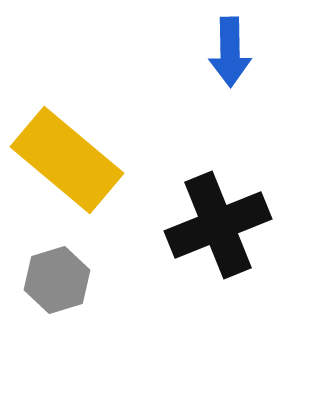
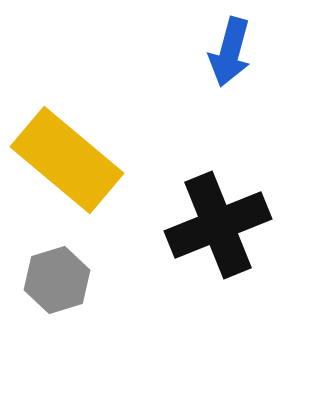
blue arrow: rotated 16 degrees clockwise
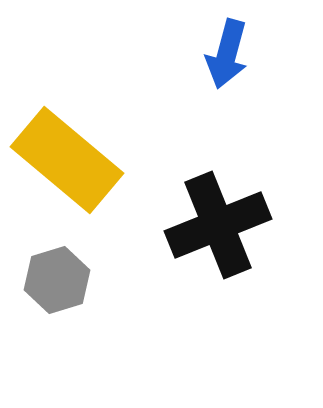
blue arrow: moved 3 px left, 2 px down
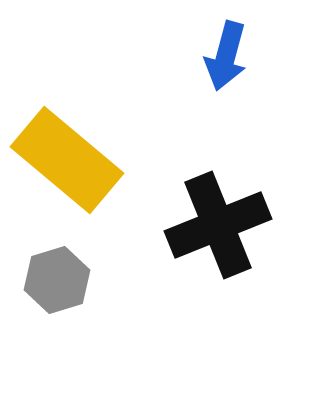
blue arrow: moved 1 px left, 2 px down
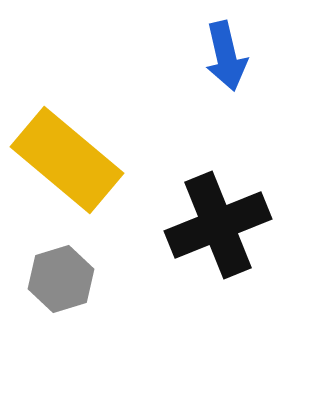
blue arrow: rotated 28 degrees counterclockwise
gray hexagon: moved 4 px right, 1 px up
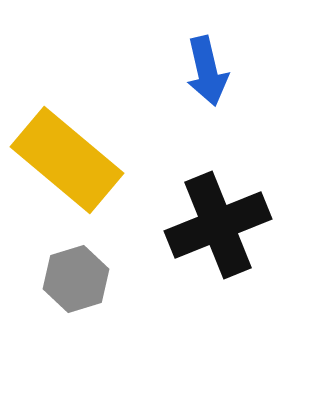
blue arrow: moved 19 px left, 15 px down
gray hexagon: moved 15 px right
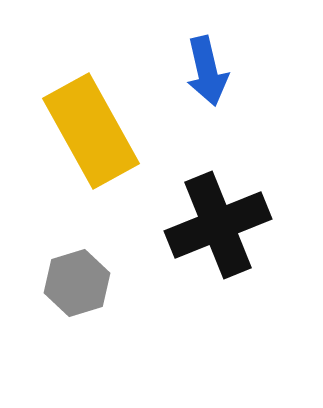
yellow rectangle: moved 24 px right, 29 px up; rotated 21 degrees clockwise
gray hexagon: moved 1 px right, 4 px down
